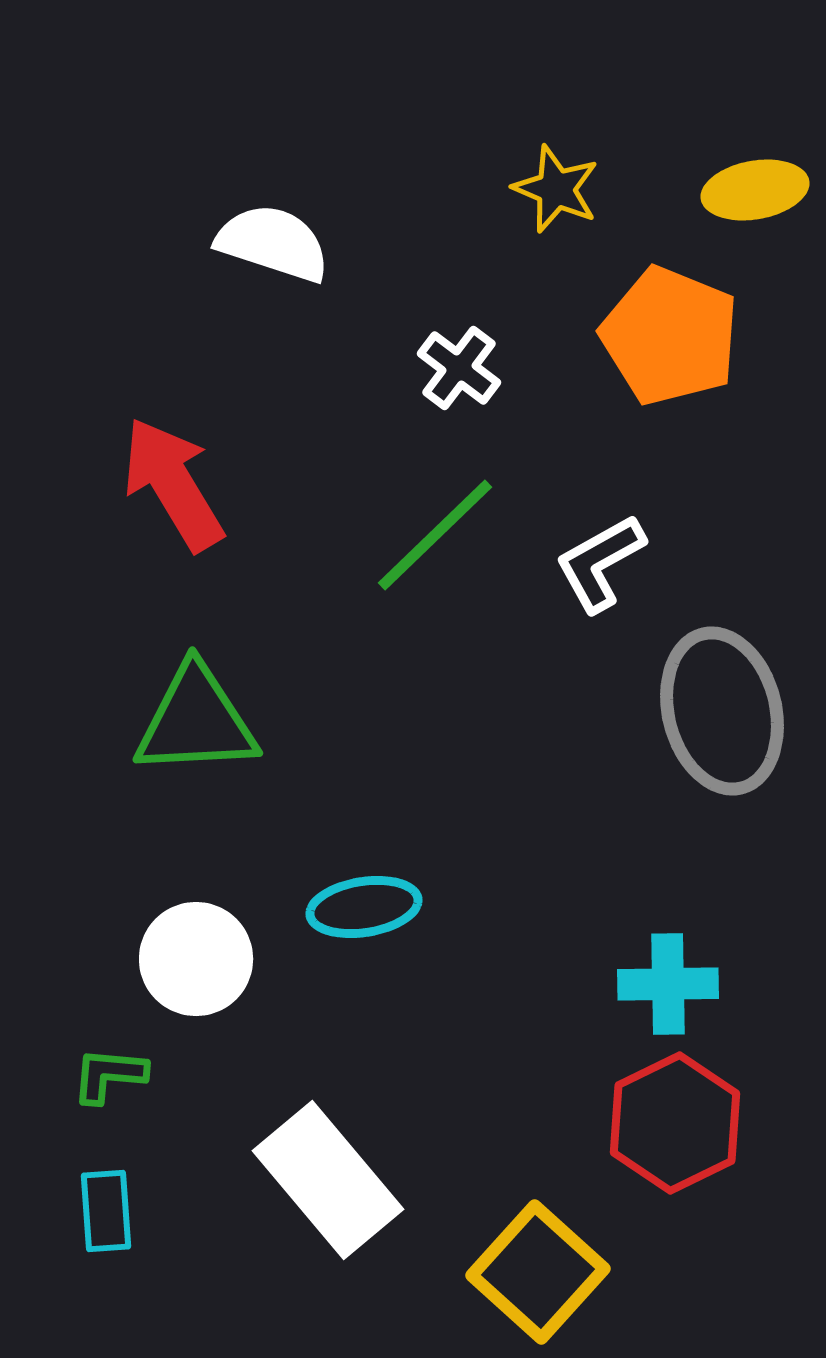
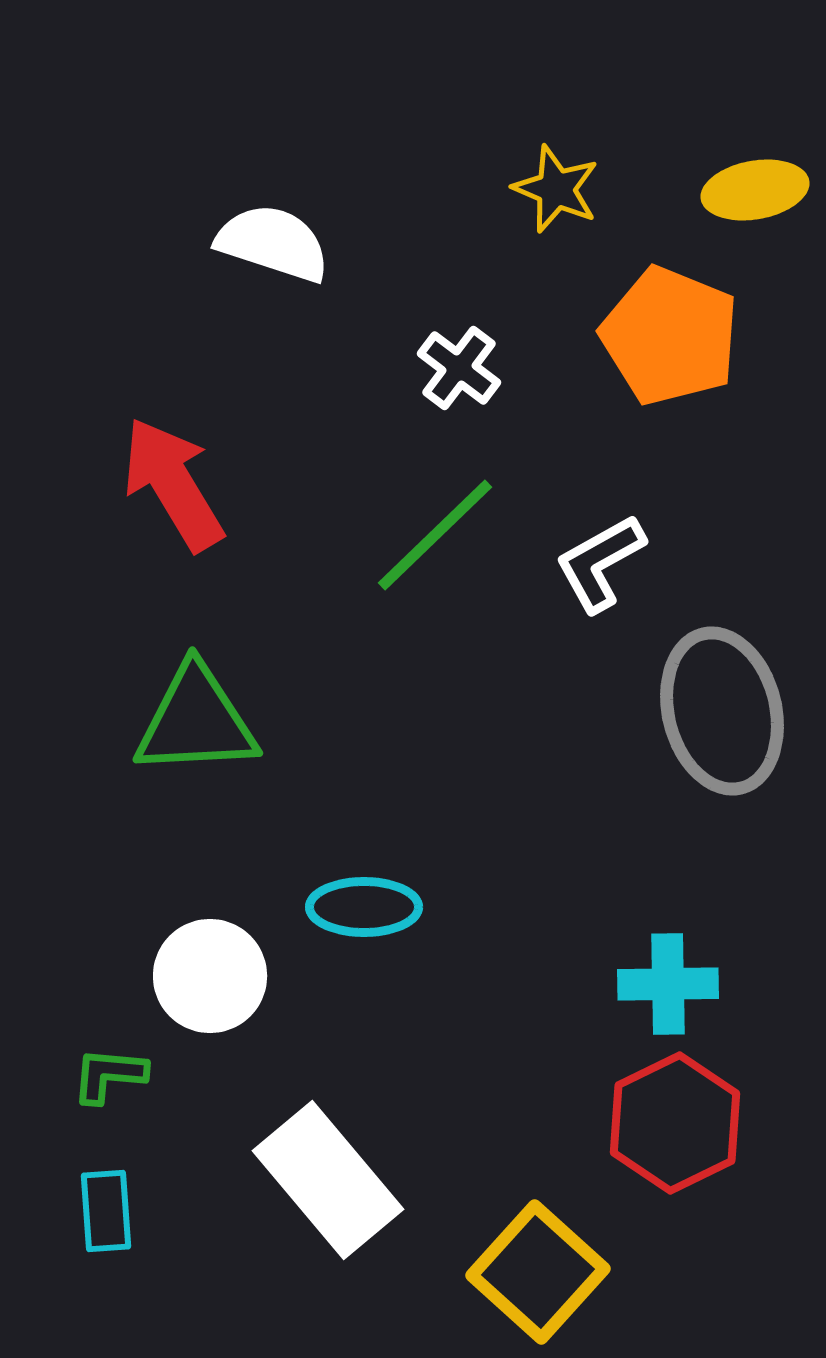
cyan ellipse: rotated 9 degrees clockwise
white circle: moved 14 px right, 17 px down
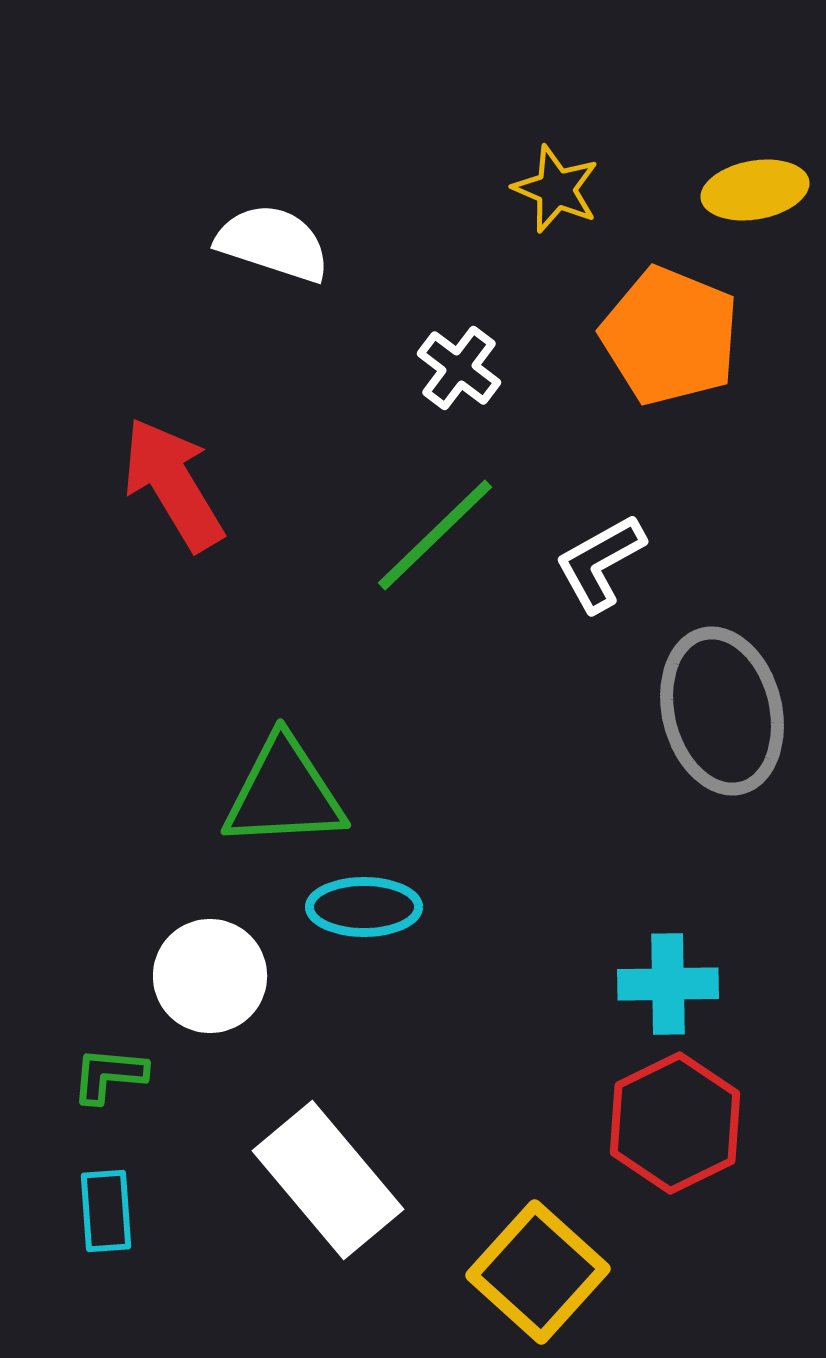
green triangle: moved 88 px right, 72 px down
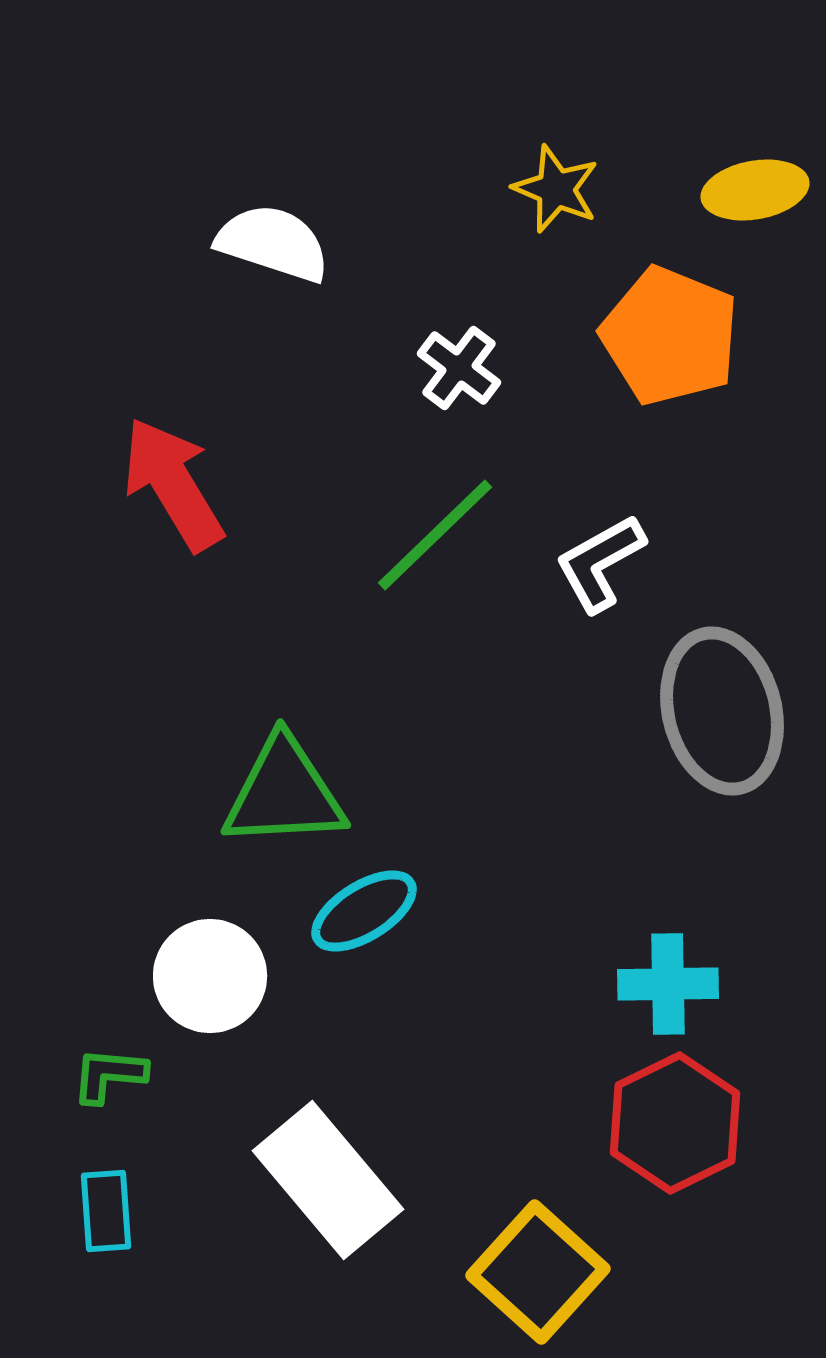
cyan ellipse: moved 4 px down; rotated 32 degrees counterclockwise
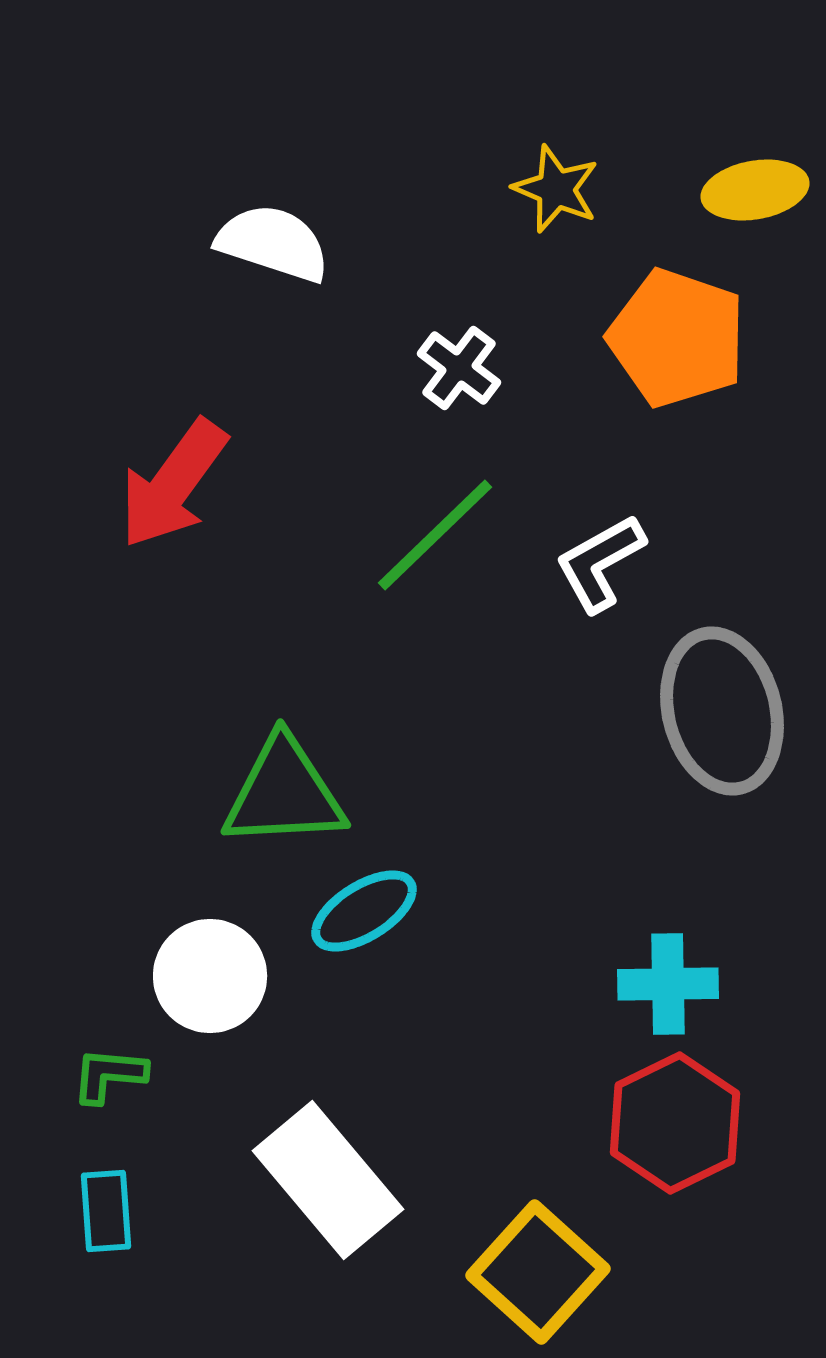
orange pentagon: moved 7 px right, 2 px down; rotated 3 degrees counterclockwise
red arrow: rotated 113 degrees counterclockwise
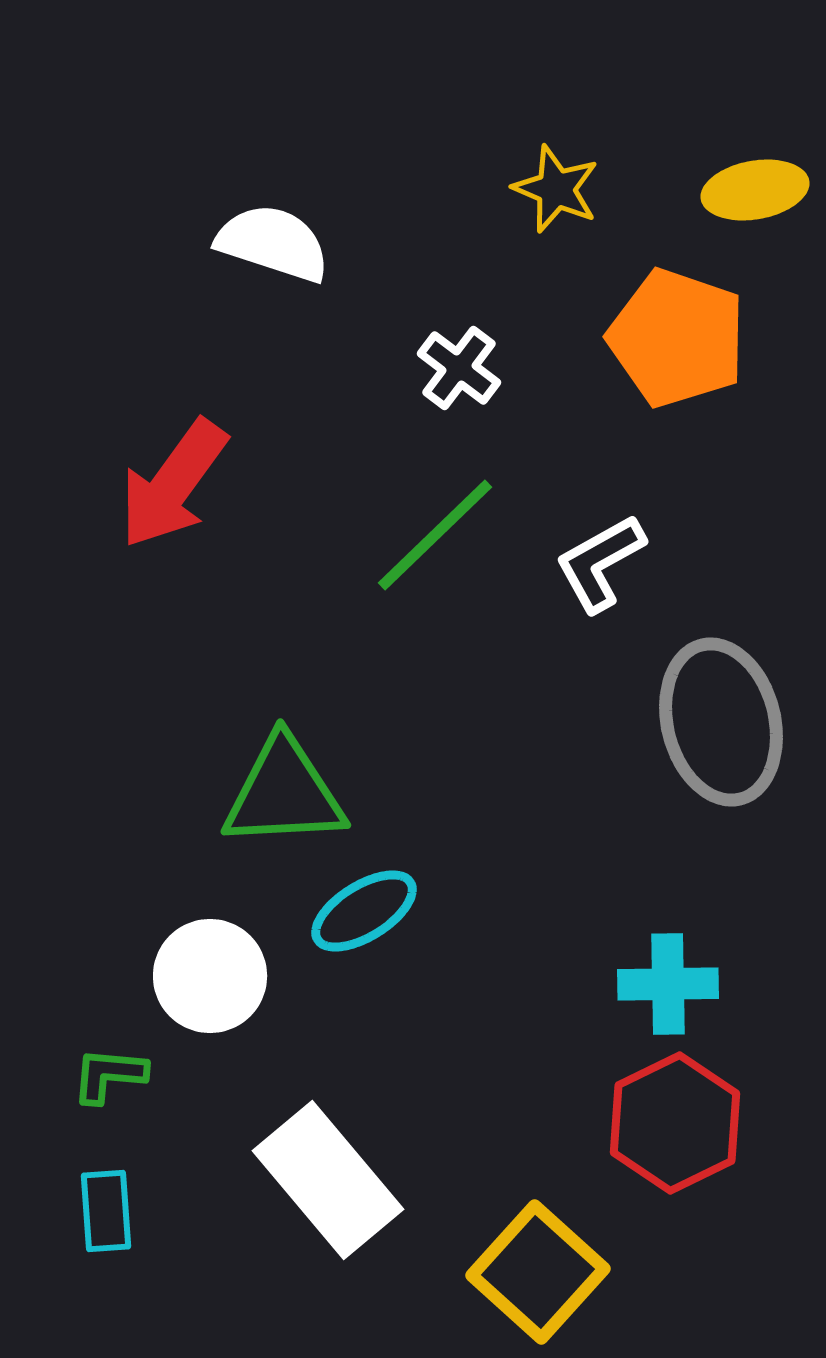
gray ellipse: moved 1 px left, 11 px down
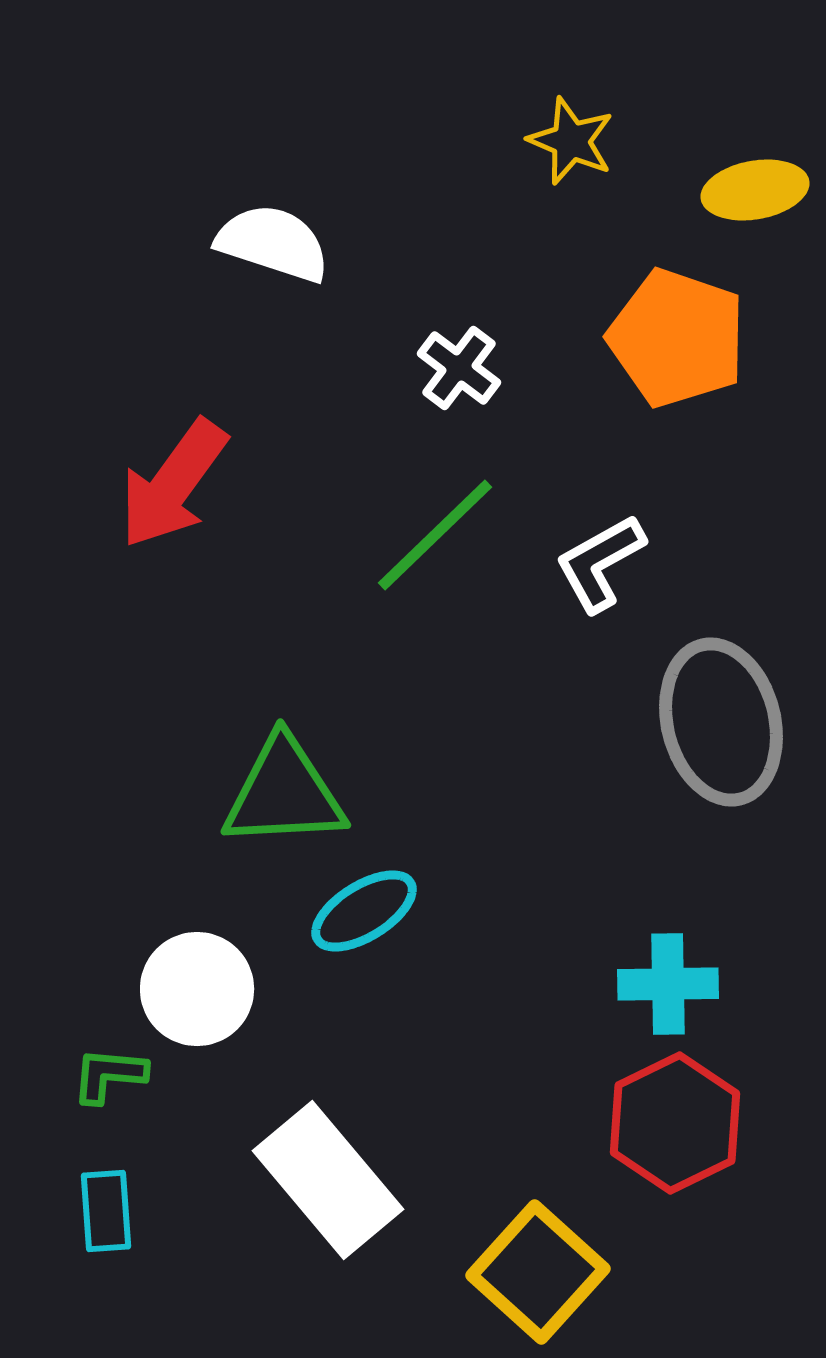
yellow star: moved 15 px right, 48 px up
white circle: moved 13 px left, 13 px down
